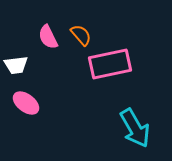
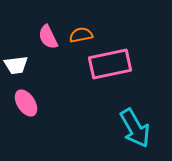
orange semicircle: rotated 60 degrees counterclockwise
pink ellipse: rotated 20 degrees clockwise
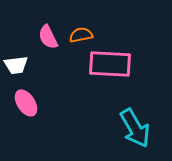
pink rectangle: rotated 15 degrees clockwise
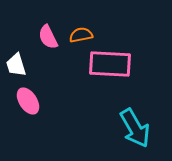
white trapezoid: rotated 80 degrees clockwise
pink ellipse: moved 2 px right, 2 px up
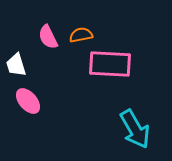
pink ellipse: rotated 8 degrees counterclockwise
cyan arrow: moved 1 px down
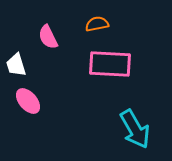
orange semicircle: moved 16 px right, 11 px up
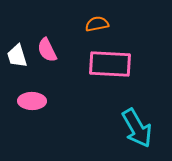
pink semicircle: moved 1 px left, 13 px down
white trapezoid: moved 1 px right, 9 px up
pink ellipse: moved 4 px right; rotated 48 degrees counterclockwise
cyan arrow: moved 2 px right, 1 px up
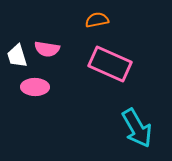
orange semicircle: moved 4 px up
pink semicircle: moved 1 px up; rotated 55 degrees counterclockwise
pink rectangle: rotated 21 degrees clockwise
pink ellipse: moved 3 px right, 14 px up
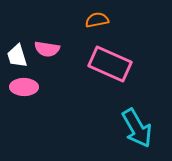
pink ellipse: moved 11 px left
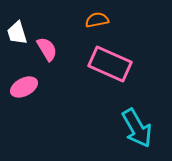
pink semicircle: rotated 130 degrees counterclockwise
white trapezoid: moved 23 px up
pink ellipse: rotated 28 degrees counterclockwise
